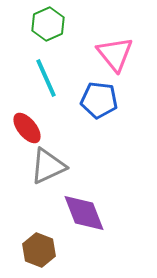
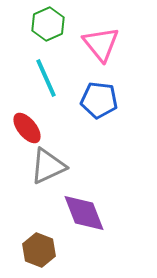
pink triangle: moved 14 px left, 10 px up
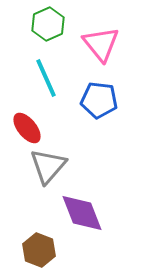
gray triangle: rotated 24 degrees counterclockwise
purple diamond: moved 2 px left
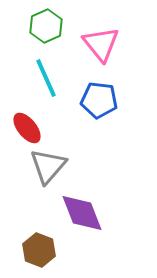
green hexagon: moved 2 px left, 2 px down
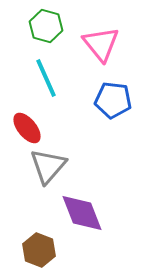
green hexagon: rotated 20 degrees counterclockwise
blue pentagon: moved 14 px right
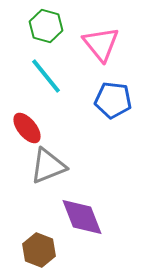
cyan line: moved 2 px up; rotated 15 degrees counterclockwise
gray triangle: rotated 27 degrees clockwise
purple diamond: moved 4 px down
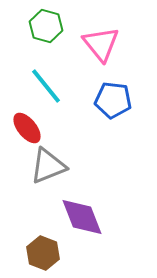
cyan line: moved 10 px down
brown hexagon: moved 4 px right, 3 px down
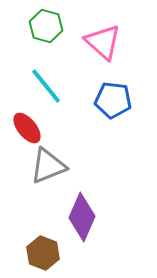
pink triangle: moved 2 px right, 2 px up; rotated 9 degrees counterclockwise
purple diamond: rotated 45 degrees clockwise
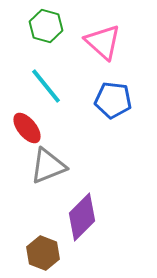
purple diamond: rotated 21 degrees clockwise
